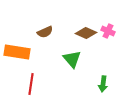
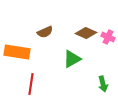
pink cross: moved 6 px down
green triangle: rotated 42 degrees clockwise
green arrow: rotated 21 degrees counterclockwise
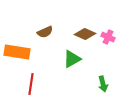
brown diamond: moved 1 px left, 1 px down
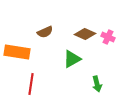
green arrow: moved 6 px left
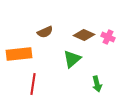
brown diamond: moved 1 px left, 1 px down
orange rectangle: moved 2 px right, 2 px down; rotated 15 degrees counterclockwise
green triangle: rotated 12 degrees counterclockwise
red line: moved 2 px right
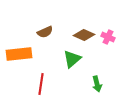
red line: moved 8 px right
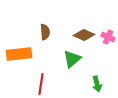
brown semicircle: rotated 70 degrees counterclockwise
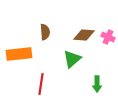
brown diamond: rotated 20 degrees counterclockwise
green arrow: rotated 14 degrees clockwise
